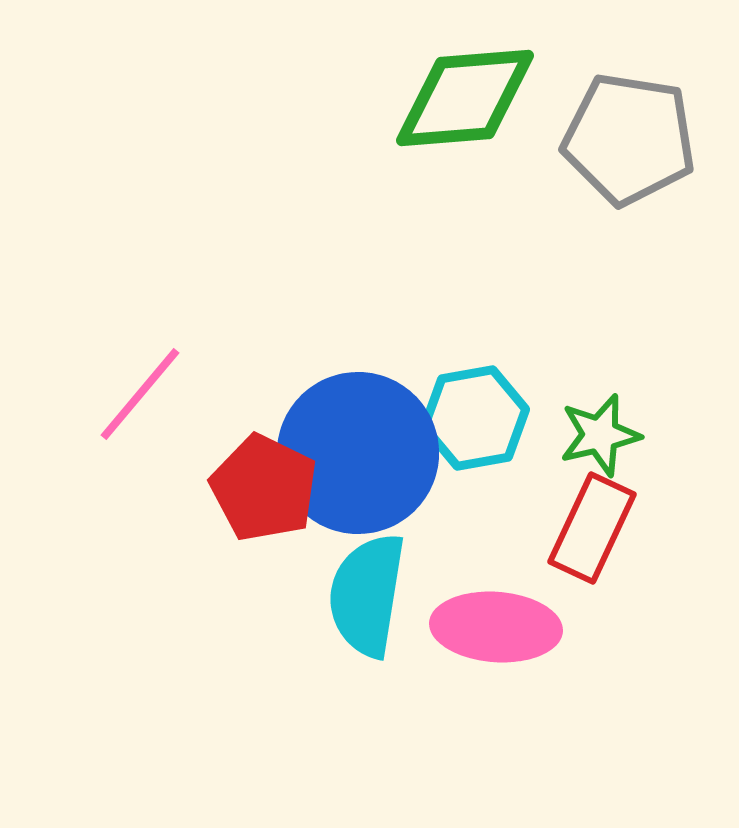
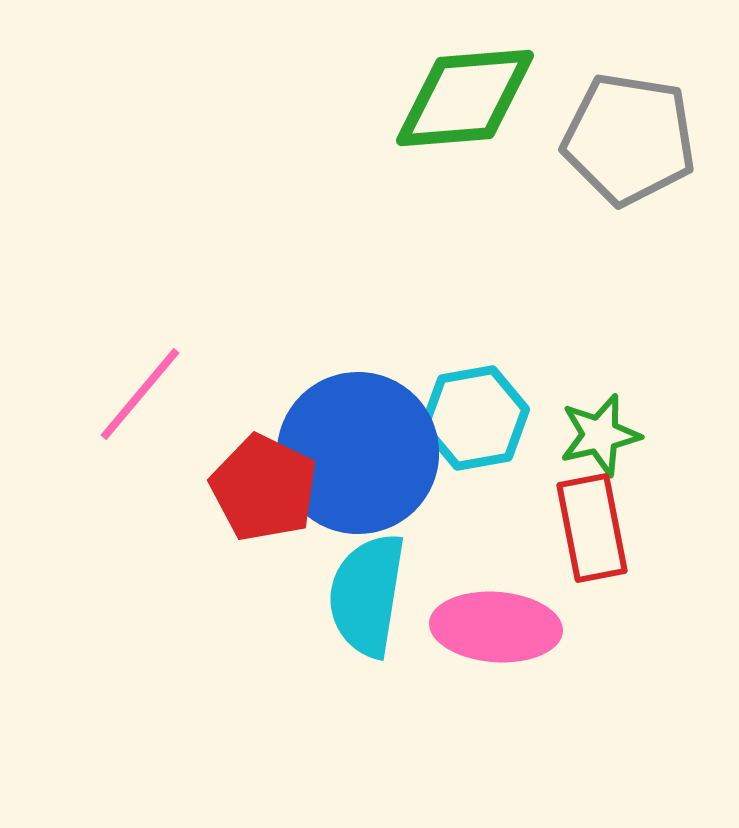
red rectangle: rotated 36 degrees counterclockwise
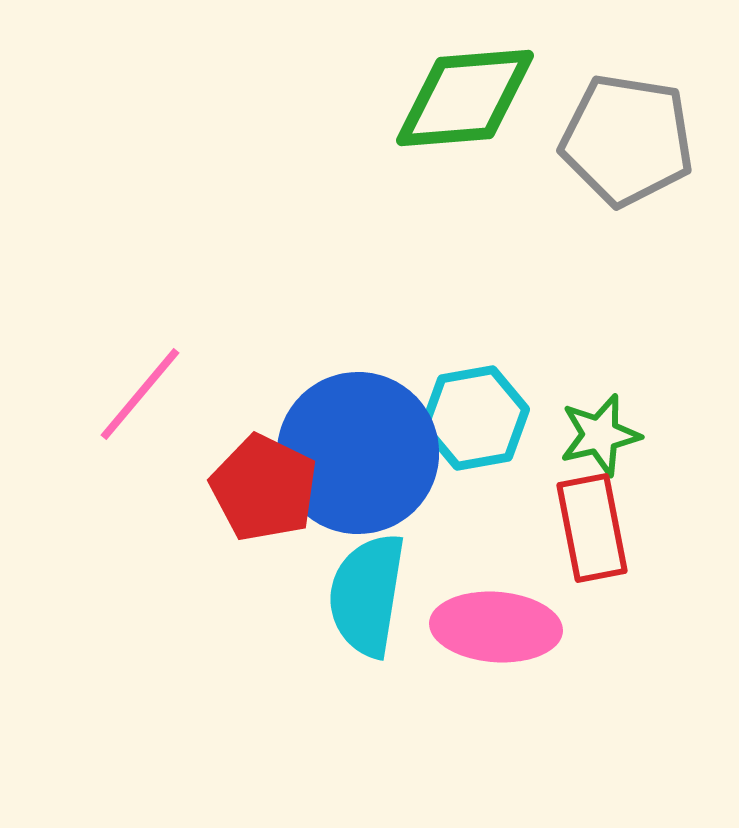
gray pentagon: moved 2 px left, 1 px down
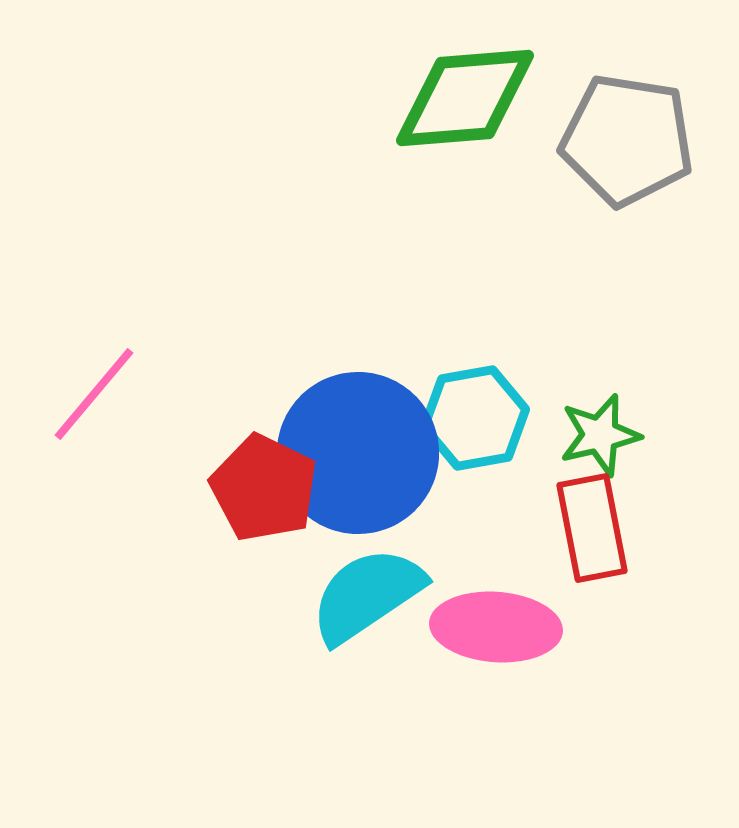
pink line: moved 46 px left
cyan semicircle: rotated 47 degrees clockwise
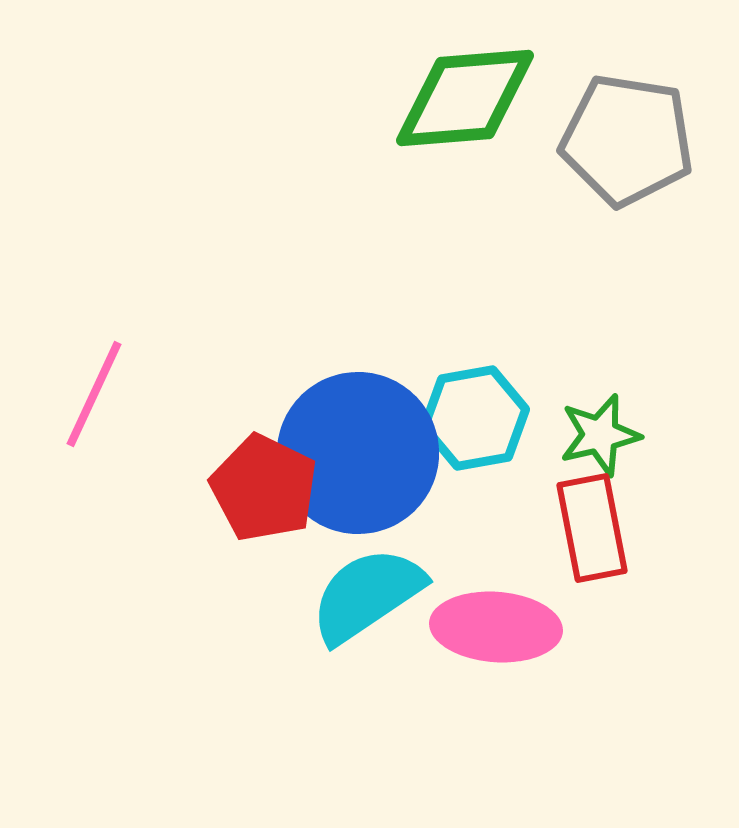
pink line: rotated 15 degrees counterclockwise
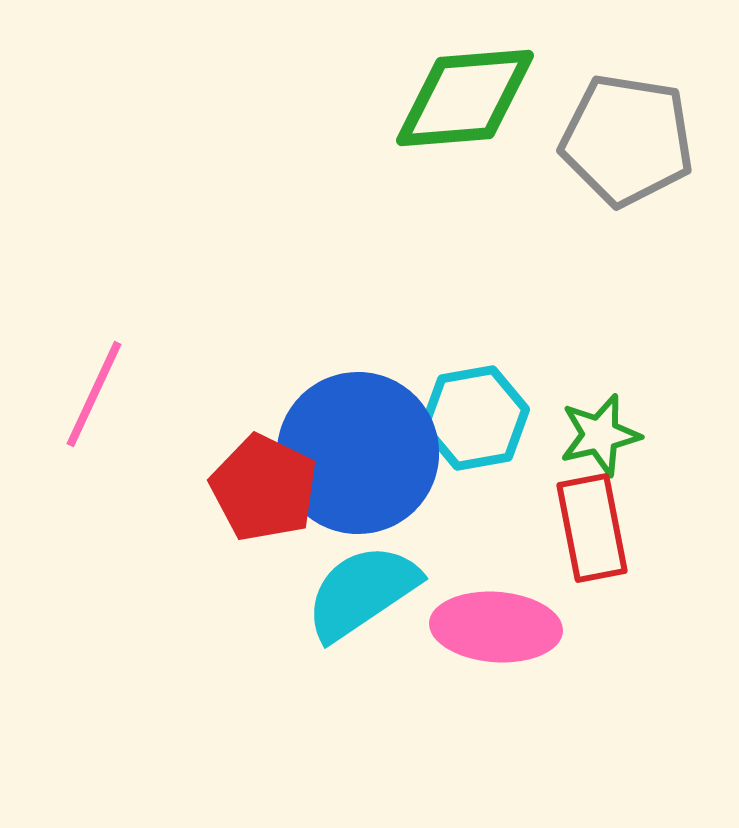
cyan semicircle: moved 5 px left, 3 px up
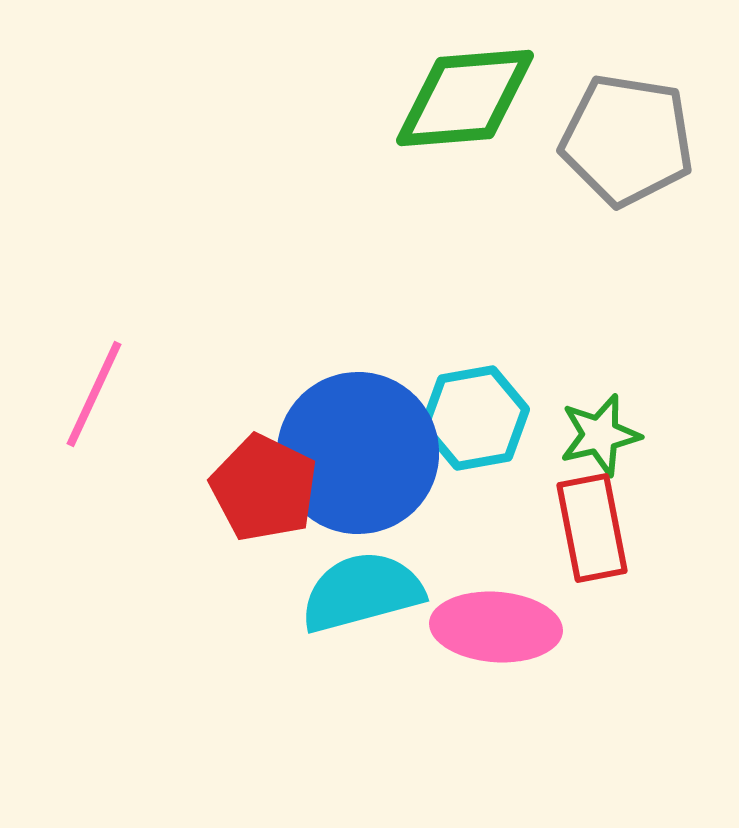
cyan semicircle: rotated 19 degrees clockwise
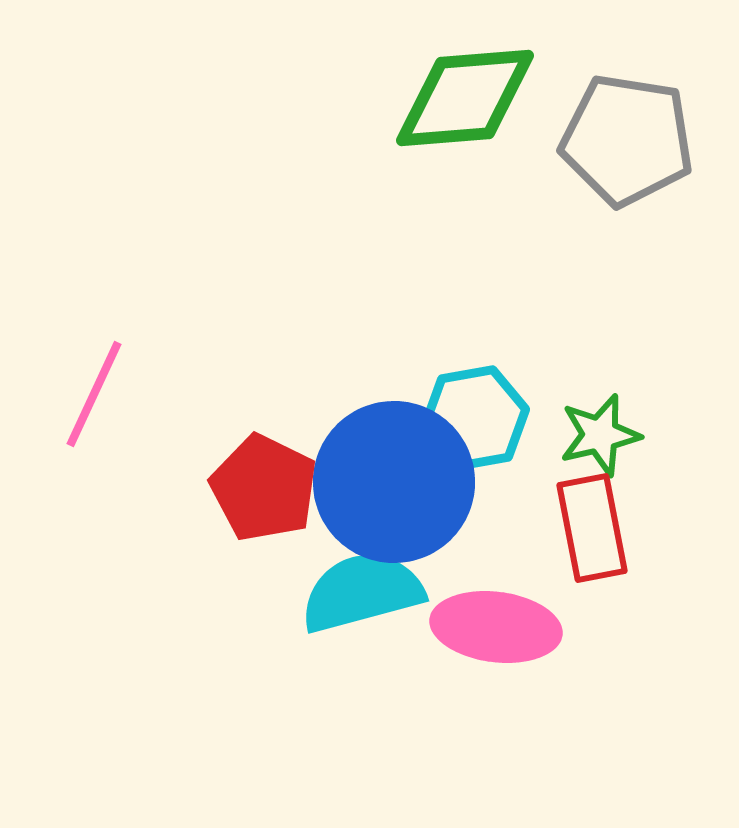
blue circle: moved 36 px right, 29 px down
pink ellipse: rotated 3 degrees clockwise
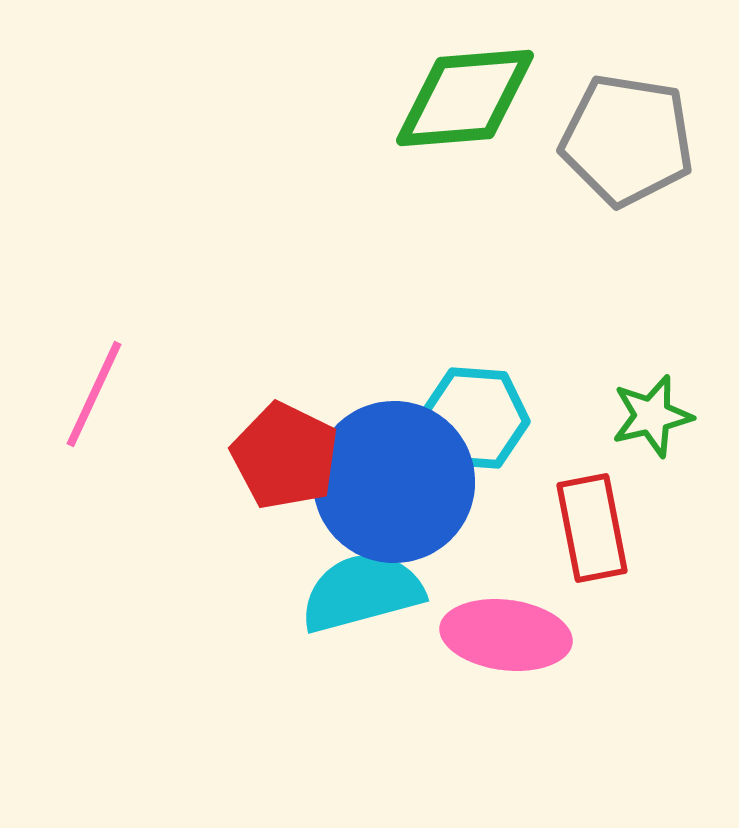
cyan hexagon: rotated 14 degrees clockwise
green star: moved 52 px right, 19 px up
red pentagon: moved 21 px right, 32 px up
pink ellipse: moved 10 px right, 8 px down
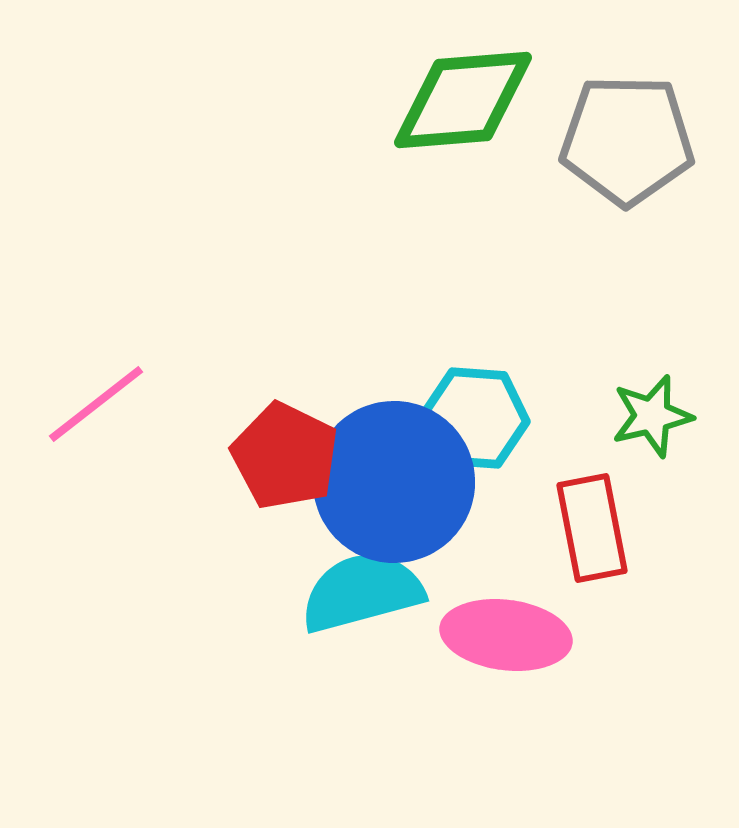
green diamond: moved 2 px left, 2 px down
gray pentagon: rotated 8 degrees counterclockwise
pink line: moved 2 px right, 10 px down; rotated 27 degrees clockwise
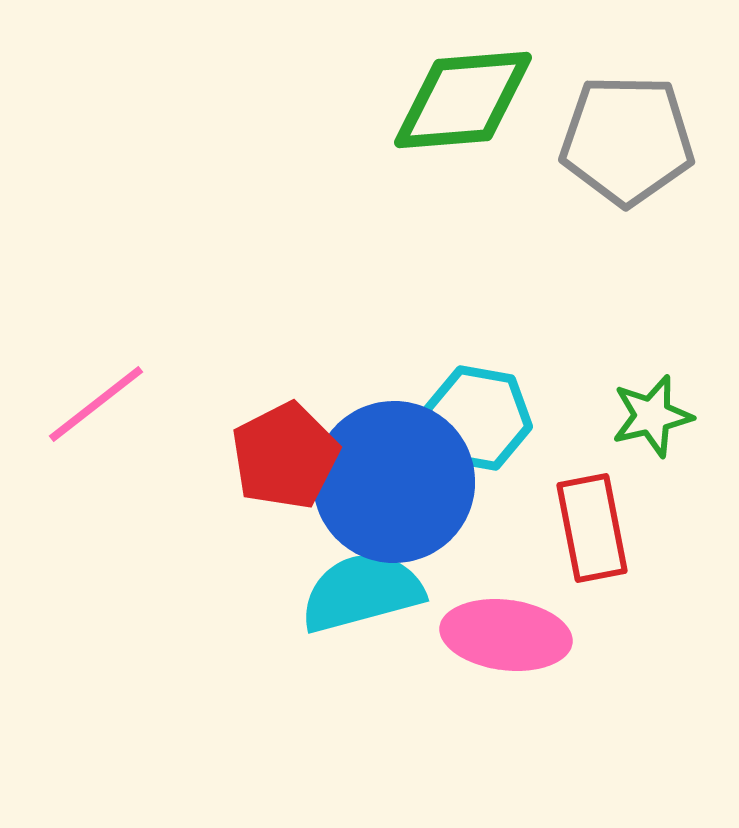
cyan hexagon: moved 3 px right; rotated 6 degrees clockwise
red pentagon: rotated 19 degrees clockwise
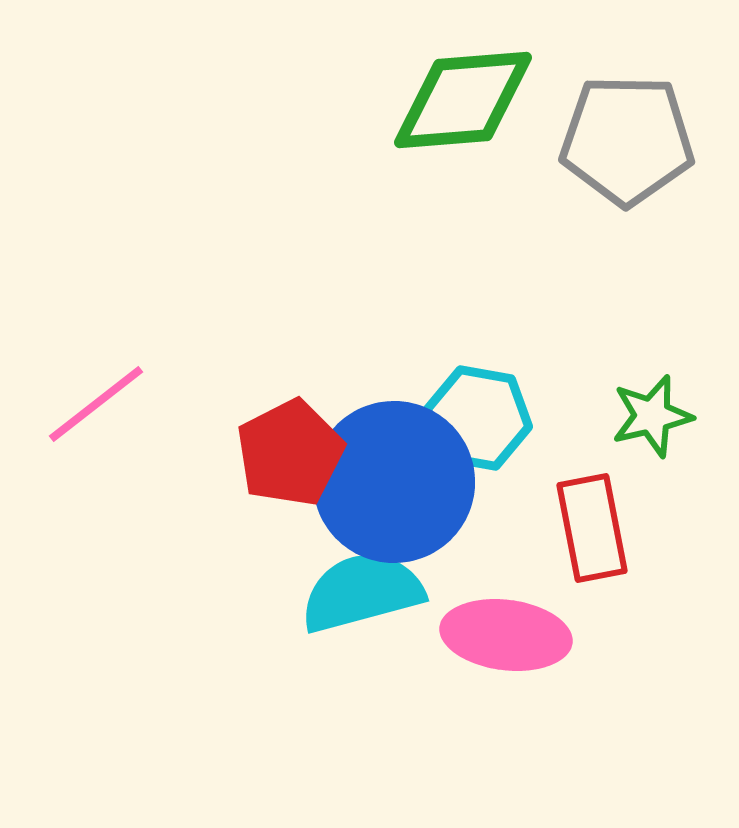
red pentagon: moved 5 px right, 3 px up
